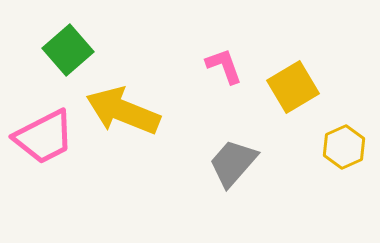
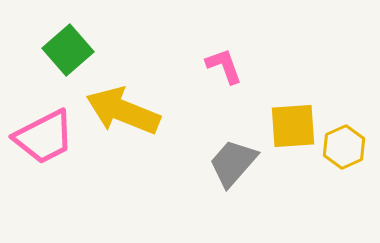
yellow square: moved 39 px down; rotated 27 degrees clockwise
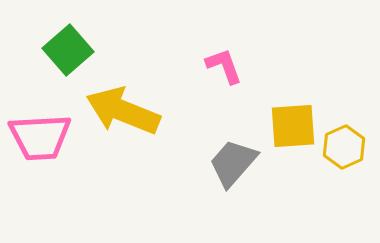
pink trapezoid: moved 4 px left; rotated 24 degrees clockwise
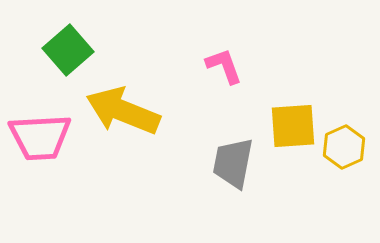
gray trapezoid: rotated 30 degrees counterclockwise
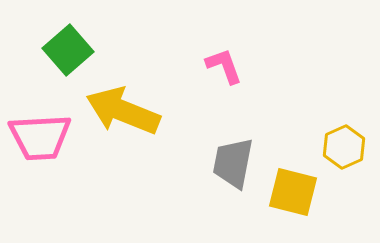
yellow square: moved 66 px down; rotated 18 degrees clockwise
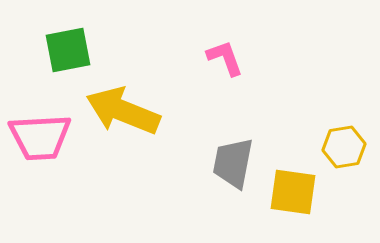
green square: rotated 30 degrees clockwise
pink L-shape: moved 1 px right, 8 px up
yellow hexagon: rotated 15 degrees clockwise
yellow square: rotated 6 degrees counterclockwise
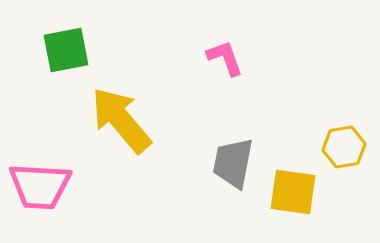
green square: moved 2 px left
yellow arrow: moved 2 px left, 9 px down; rotated 28 degrees clockwise
pink trapezoid: moved 49 px down; rotated 6 degrees clockwise
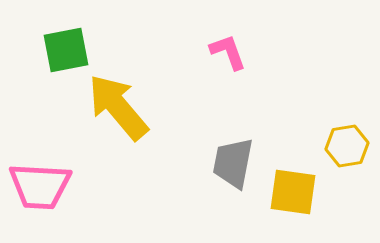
pink L-shape: moved 3 px right, 6 px up
yellow arrow: moved 3 px left, 13 px up
yellow hexagon: moved 3 px right, 1 px up
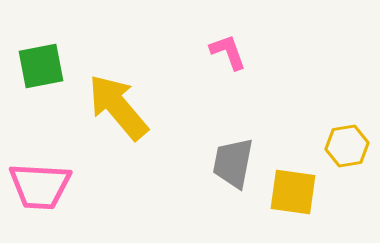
green square: moved 25 px left, 16 px down
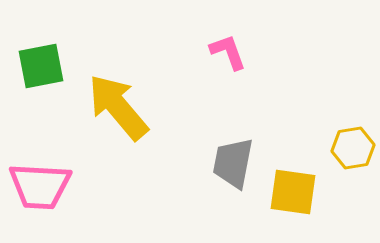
yellow hexagon: moved 6 px right, 2 px down
